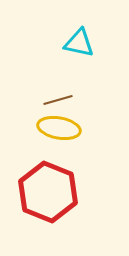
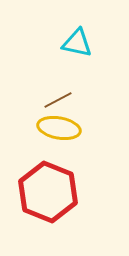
cyan triangle: moved 2 px left
brown line: rotated 12 degrees counterclockwise
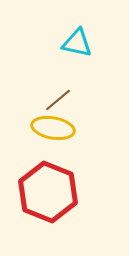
brown line: rotated 12 degrees counterclockwise
yellow ellipse: moved 6 px left
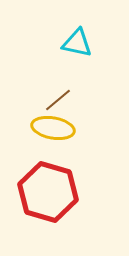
red hexagon: rotated 6 degrees counterclockwise
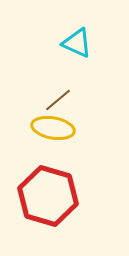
cyan triangle: rotated 12 degrees clockwise
red hexagon: moved 4 px down
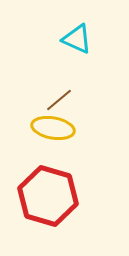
cyan triangle: moved 4 px up
brown line: moved 1 px right
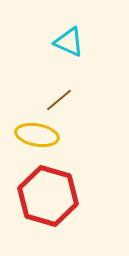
cyan triangle: moved 8 px left, 3 px down
yellow ellipse: moved 16 px left, 7 px down
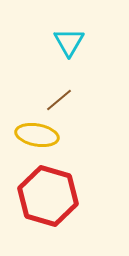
cyan triangle: rotated 36 degrees clockwise
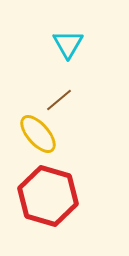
cyan triangle: moved 1 px left, 2 px down
yellow ellipse: moved 1 px right, 1 px up; rotated 39 degrees clockwise
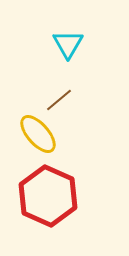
red hexagon: rotated 8 degrees clockwise
